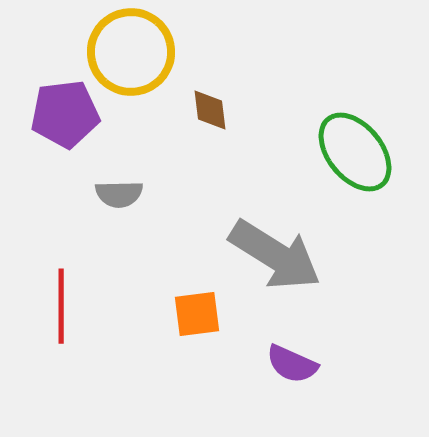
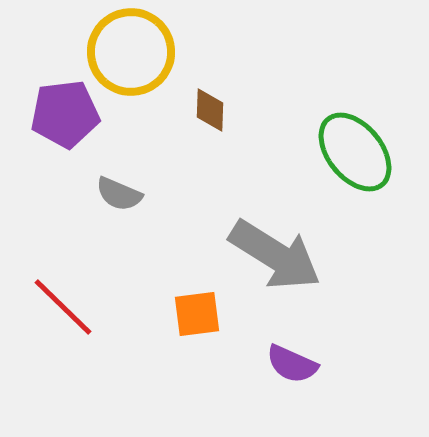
brown diamond: rotated 9 degrees clockwise
gray semicircle: rotated 24 degrees clockwise
red line: moved 2 px right, 1 px down; rotated 46 degrees counterclockwise
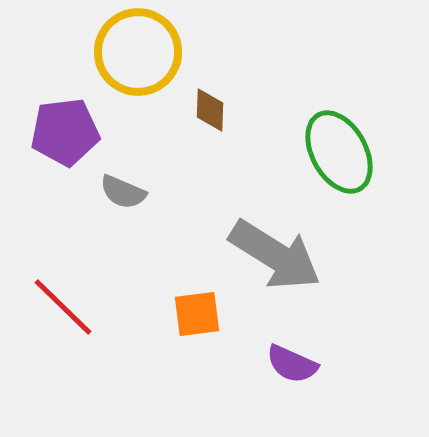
yellow circle: moved 7 px right
purple pentagon: moved 18 px down
green ellipse: moved 16 px left; rotated 10 degrees clockwise
gray semicircle: moved 4 px right, 2 px up
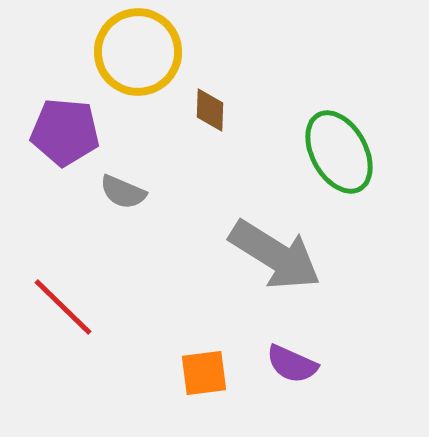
purple pentagon: rotated 12 degrees clockwise
orange square: moved 7 px right, 59 px down
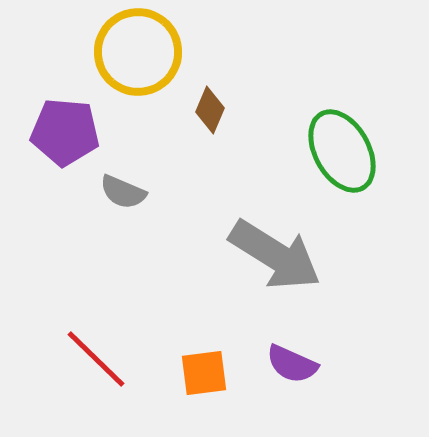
brown diamond: rotated 21 degrees clockwise
green ellipse: moved 3 px right, 1 px up
red line: moved 33 px right, 52 px down
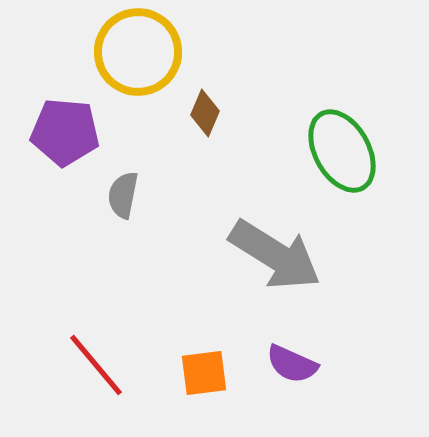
brown diamond: moved 5 px left, 3 px down
gray semicircle: moved 3 px down; rotated 78 degrees clockwise
red line: moved 6 px down; rotated 6 degrees clockwise
